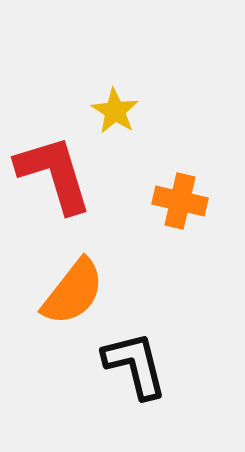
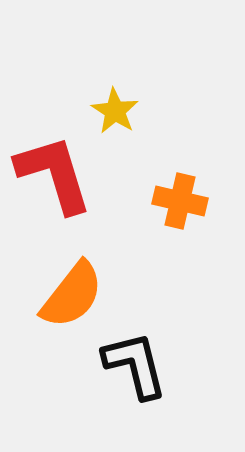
orange semicircle: moved 1 px left, 3 px down
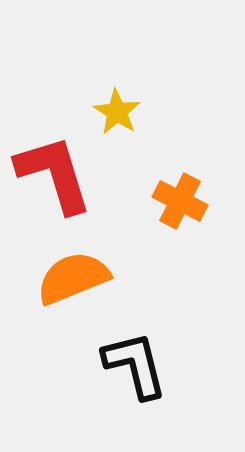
yellow star: moved 2 px right, 1 px down
orange cross: rotated 14 degrees clockwise
orange semicircle: moved 1 px right, 17 px up; rotated 150 degrees counterclockwise
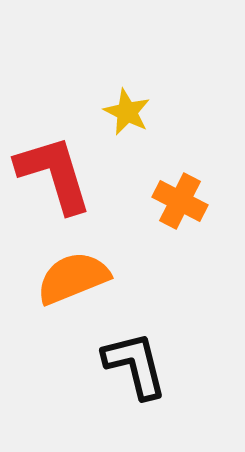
yellow star: moved 10 px right; rotated 6 degrees counterclockwise
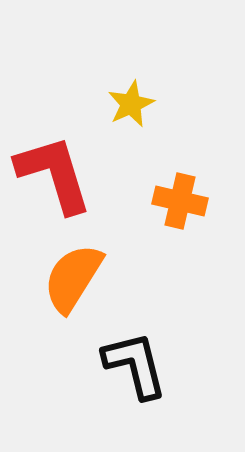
yellow star: moved 4 px right, 8 px up; rotated 21 degrees clockwise
orange cross: rotated 14 degrees counterclockwise
orange semicircle: rotated 36 degrees counterclockwise
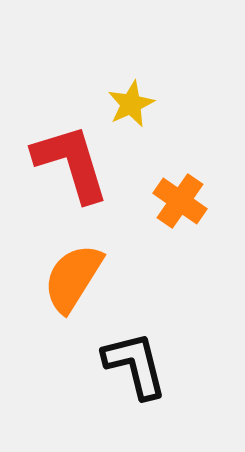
red L-shape: moved 17 px right, 11 px up
orange cross: rotated 22 degrees clockwise
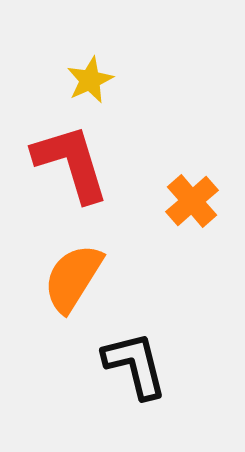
yellow star: moved 41 px left, 24 px up
orange cross: moved 12 px right; rotated 14 degrees clockwise
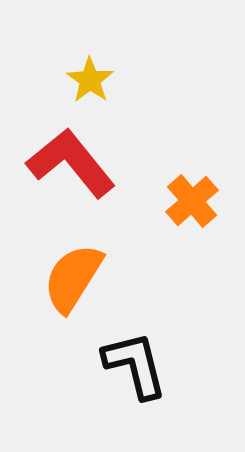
yellow star: rotated 12 degrees counterclockwise
red L-shape: rotated 22 degrees counterclockwise
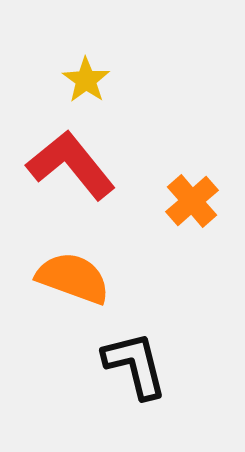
yellow star: moved 4 px left
red L-shape: moved 2 px down
orange semicircle: rotated 78 degrees clockwise
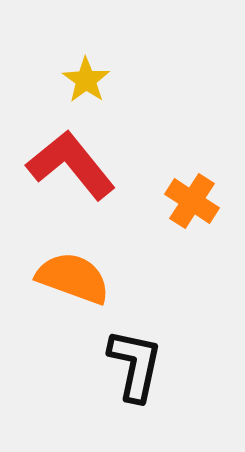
orange cross: rotated 16 degrees counterclockwise
black L-shape: rotated 26 degrees clockwise
